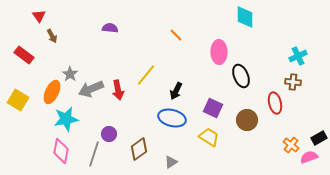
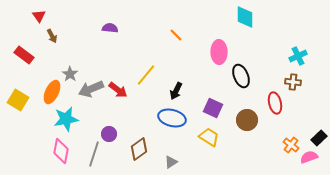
red arrow: rotated 42 degrees counterclockwise
black rectangle: rotated 14 degrees counterclockwise
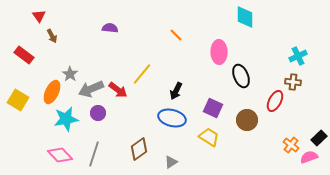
yellow line: moved 4 px left, 1 px up
red ellipse: moved 2 px up; rotated 40 degrees clockwise
purple circle: moved 11 px left, 21 px up
pink diamond: moved 1 px left, 4 px down; rotated 55 degrees counterclockwise
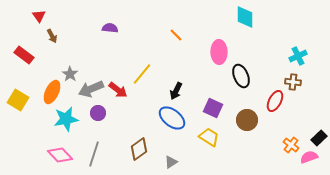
blue ellipse: rotated 24 degrees clockwise
